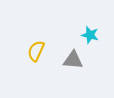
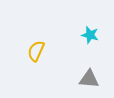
gray triangle: moved 16 px right, 19 px down
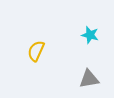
gray triangle: rotated 15 degrees counterclockwise
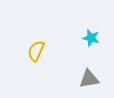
cyan star: moved 1 px right, 3 px down
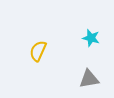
yellow semicircle: moved 2 px right
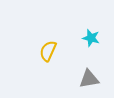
yellow semicircle: moved 10 px right
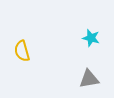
yellow semicircle: moved 26 px left; rotated 40 degrees counterclockwise
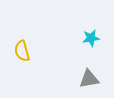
cyan star: rotated 24 degrees counterclockwise
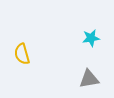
yellow semicircle: moved 3 px down
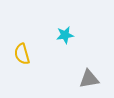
cyan star: moved 26 px left, 3 px up
